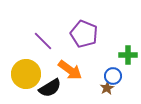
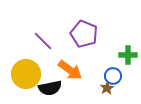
black semicircle: rotated 20 degrees clockwise
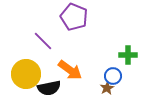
purple pentagon: moved 10 px left, 17 px up
black semicircle: moved 1 px left
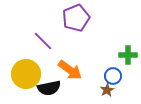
purple pentagon: moved 2 px right, 1 px down; rotated 28 degrees clockwise
brown star: moved 2 px down
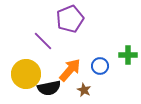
purple pentagon: moved 6 px left, 1 px down
orange arrow: rotated 85 degrees counterclockwise
blue circle: moved 13 px left, 10 px up
brown star: moved 23 px left; rotated 16 degrees counterclockwise
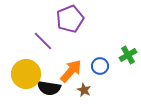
green cross: rotated 30 degrees counterclockwise
orange arrow: moved 1 px right, 1 px down
black semicircle: rotated 20 degrees clockwise
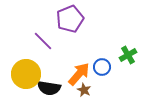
blue circle: moved 2 px right, 1 px down
orange arrow: moved 8 px right, 3 px down
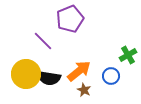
blue circle: moved 9 px right, 9 px down
orange arrow: moved 3 px up; rotated 10 degrees clockwise
black semicircle: moved 10 px up
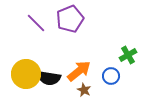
purple line: moved 7 px left, 18 px up
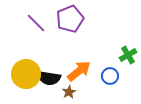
blue circle: moved 1 px left
brown star: moved 15 px left, 2 px down; rotated 16 degrees clockwise
